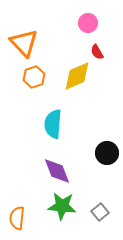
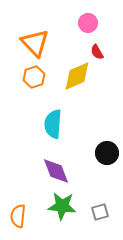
orange triangle: moved 11 px right
purple diamond: moved 1 px left
gray square: rotated 24 degrees clockwise
orange semicircle: moved 1 px right, 2 px up
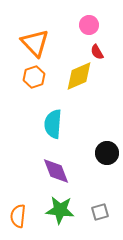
pink circle: moved 1 px right, 2 px down
yellow diamond: moved 2 px right
green star: moved 2 px left, 4 px down
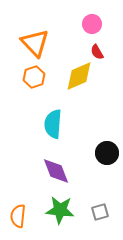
pink circle: moved 3 px right, 1 px up
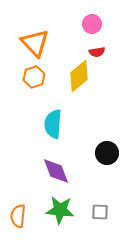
red semicircle: rotated 70 degrees counterclockwise
yellow diamond: rotated 16 degrees counterclockwise
gray square: rotated 18 degrees clockwise
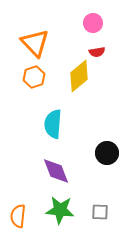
pink circle: moved 1 px right, 1 px up
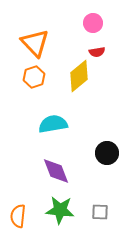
cyan semicircle: rotated 76 degrees clockwise
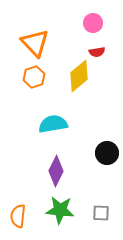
purple diamond: rotated 48 degrees clockwise
gray square: moved 1 px right, 1 px down
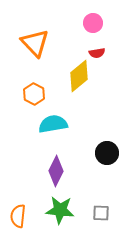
red semicircle: moved 1 px down
orange hexagon: moved 17 px down; rotated 15 degrees counterclockwise
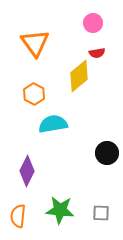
orange triangle: rotated 8 degrees clockwise
purple diamond: moved 29 px left
